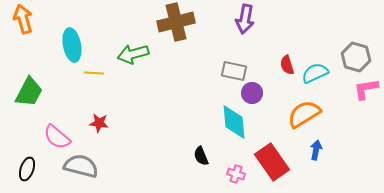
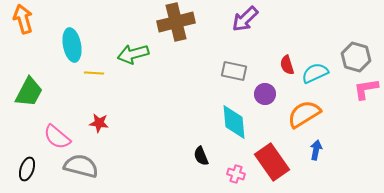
purple arrow: rotated 36 degrees clockwise
purple circle: moved 13 px right, 1 px down
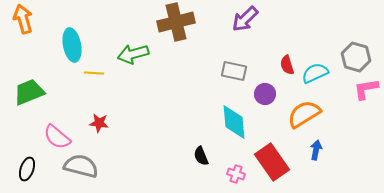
green trapezoid: rotated 140 degrees counterclockwise
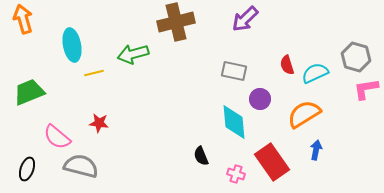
yellow line: rotated 18 degrees counterclockwise
purple circle: moved 5 px left, 5 px down
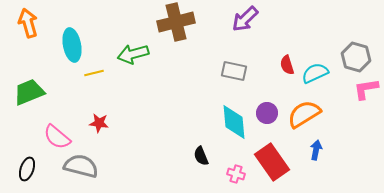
orange arrow: moved 5 px right, 4 px down
purple circle: moved 7 px right, 14 px down
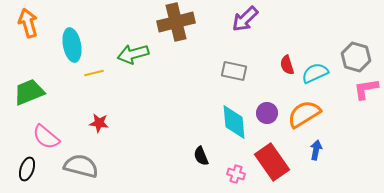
pink semicircle: moved 11 px left
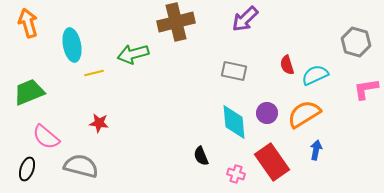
gray hexagon: moved 15 px up
cyan semicircle: moved 2 px down
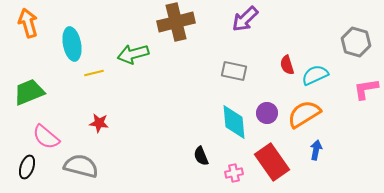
cyan ellipse: moved 1 px up
black ellipse: moved 2 px up
pink cross: moved 2 px left, 1 px up; rotated 30 degrees counterclockwise
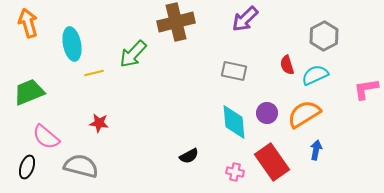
gray hexagon: moved 32 px left, 6 px up; rotated 16 degrees clockwise
green arrow: rotated 32 degrees counterclockwise
black semicircle: moved 12 px left; rotated 96 degrees counterclockwise
pink cross: moved 1 px right, 1 px up; rotated 24 degrees clockwise
